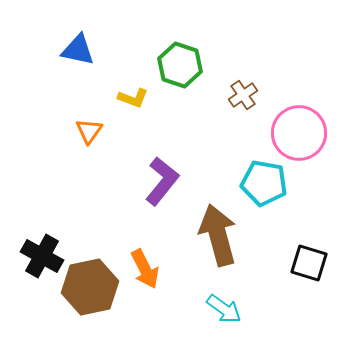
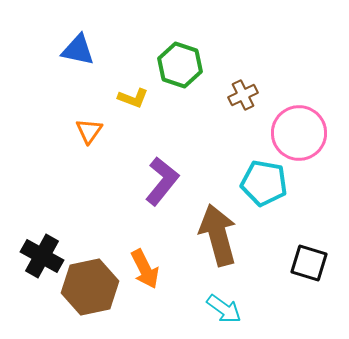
brown cross: rotated 8 degrees clockwise
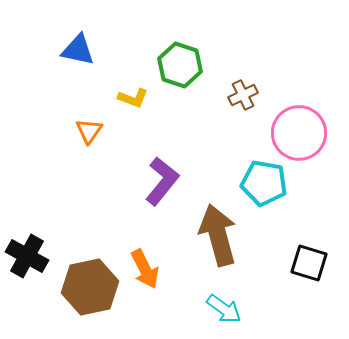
black cross: moved 15 px left
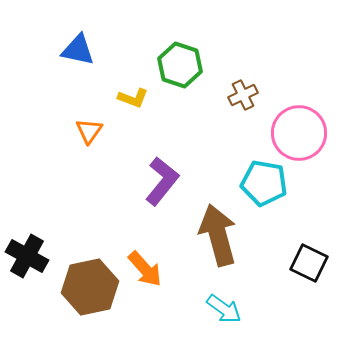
black square: rotated 9 degrees clockwise
orange arrow: rotated 15 degrees counterclockwise
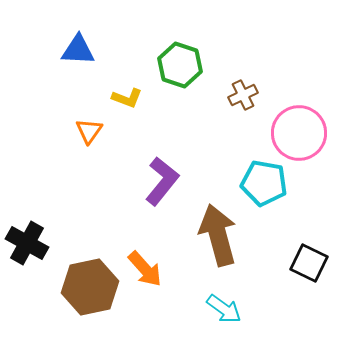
blue triangle: rotated 9 degrees counterclockwise
yellow L-shape: moved 6 px left
black cross: moved 13 px up
